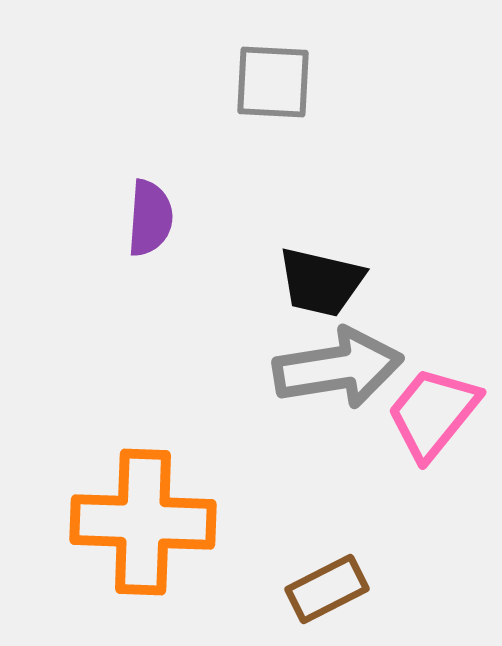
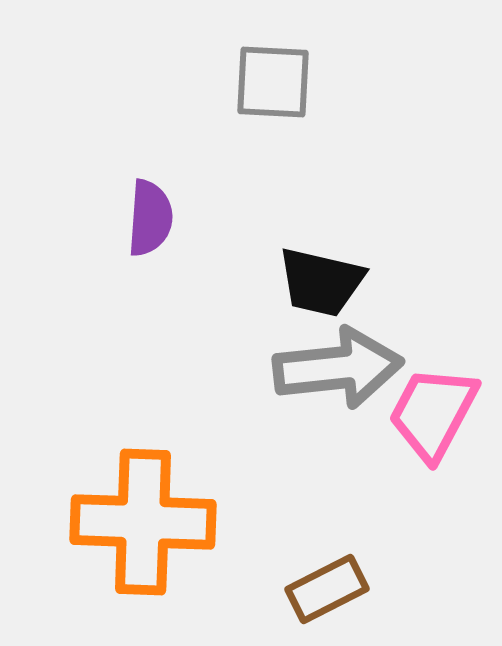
gray arrow: rotated 3 degrees clockwise
pink trapezoid: rotated 11 degrees counterclockwise
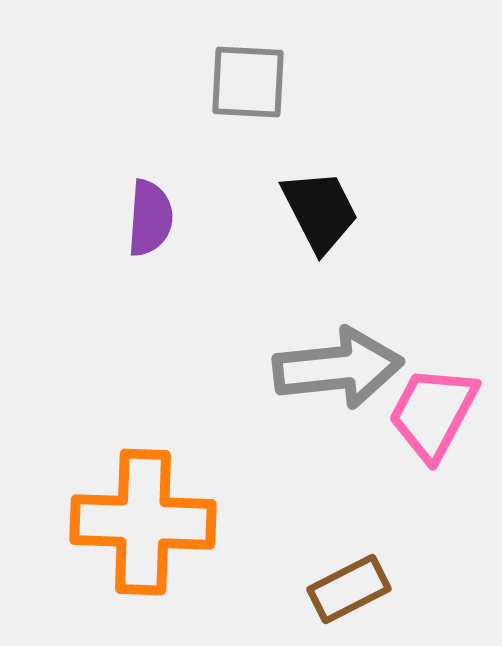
gray square: moved 25 px left
black trapezoid: moved 1 px left, 71 px up; rotated 130 degrees counterclockwise
brown rectangle: moved 22 px right
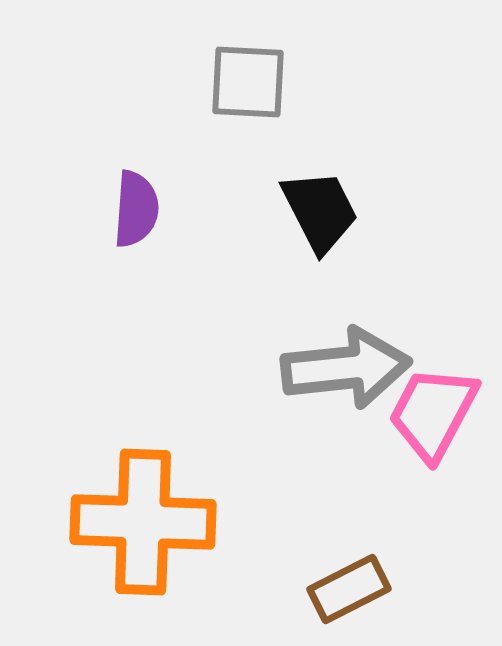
purple semicircle: moved 14 px left, 9 px up
gray arrow: moved 8 px right
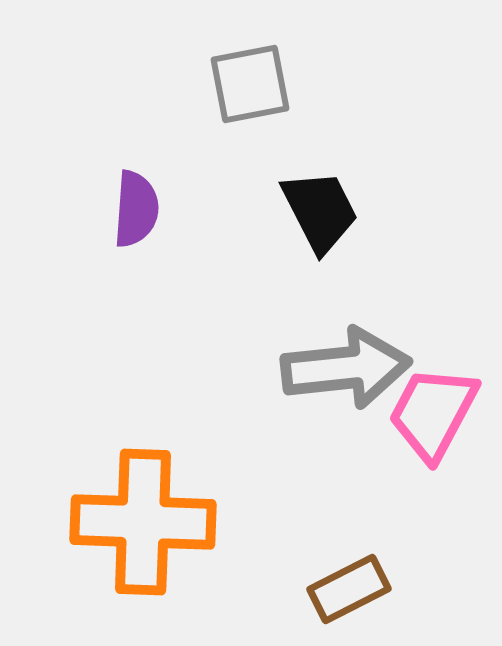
gray square: moved 2 px right, 2 px down; rotated 14 degrees counterclockwise
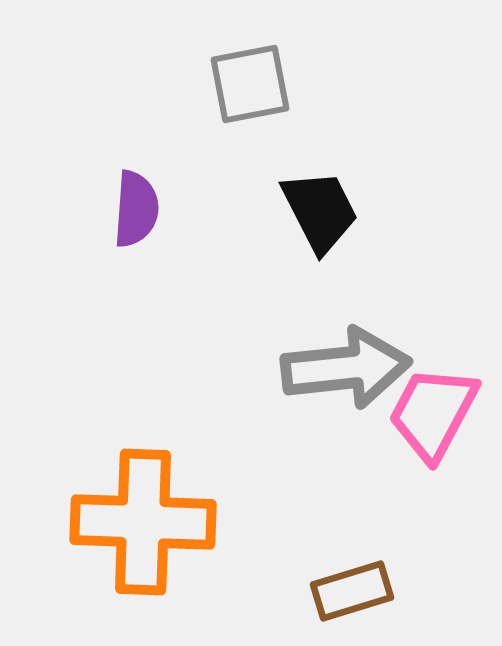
brown rectangle: moved 3 px right, 2 px down; rotated 10 degrees clockwise
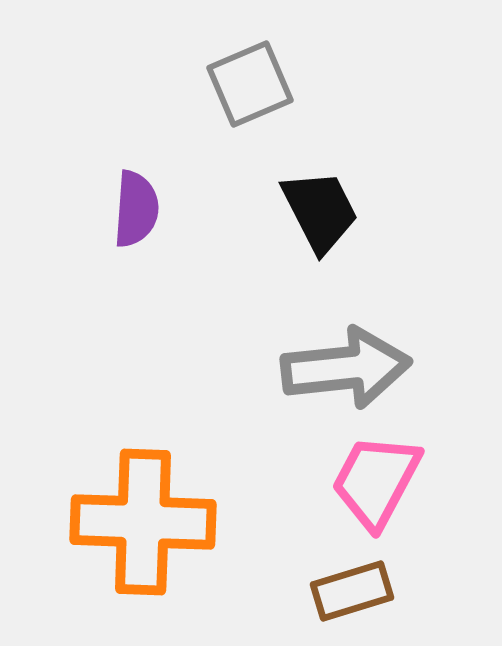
gray square: rotated 12 degrees counterclockwise
pink trapezoid: moved 57 px left, 68 px down
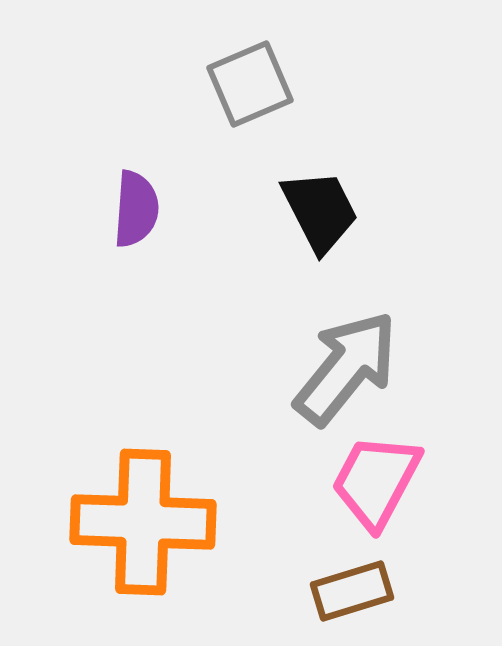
gray arrow: rotated 45 degrees counterclockwise
